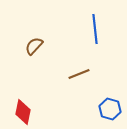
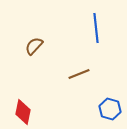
blue line: moved 1 px right, 1 px up
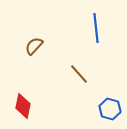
brown line: rotated 70 degrees clockwise
red diamond: moved 6 px up
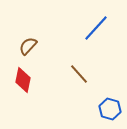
blue line: rotated 48 degrees clockwise
brown semicircle: moved 6 px left
red diamond: moved 26 px up
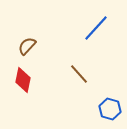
brown semicircle: moved 1 px left
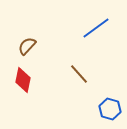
blue line: rotated 12 degrees clockwise
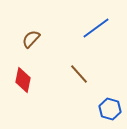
brown semicircle: moved 4 px right, 7 px up
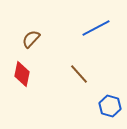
blue line: rotated 8 degrees clockwise
red diamond: moved 1 px left, 6 px up
blue hexagon: moved 3 px up
